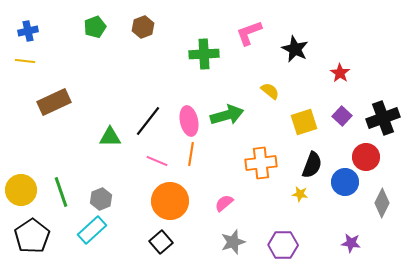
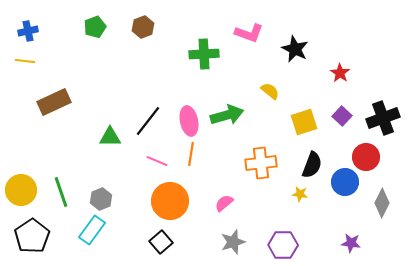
pink L-shape: rotated 140 degrees counterclockwise
cyan rectangle: rotated 12 degrees counterclockwise
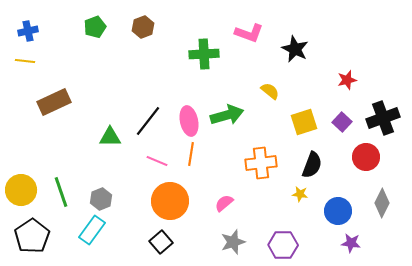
red star: moved 7 px right, 7 px down; rotated 24 degrees clockwise
purple square: moved 6 px down
blue circle: moved 7 px left, 29 px down
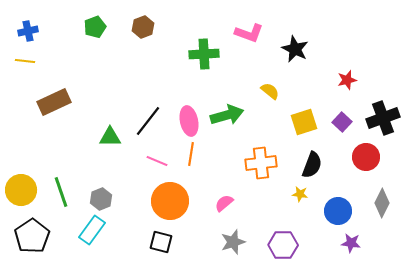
black square: rotated 35 degrees counterclockwise
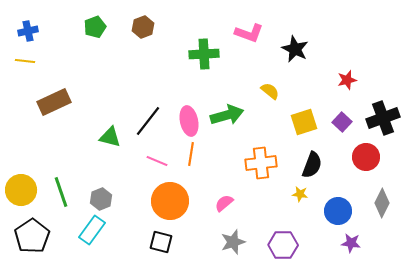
green triangle: rotated 15 degrees clockwise
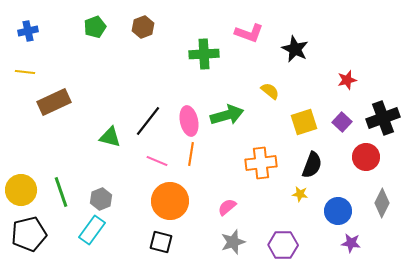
yellow line: moved 11 px down
pink semicircle: moved 3 px right, 4 px down
black pentagon: moved 3 px left, 2 px up; rotated 20 degrees clockwise
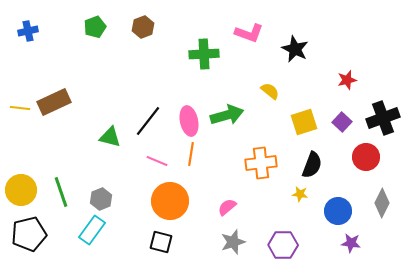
yellow line: moved 5 px left, 36 px down
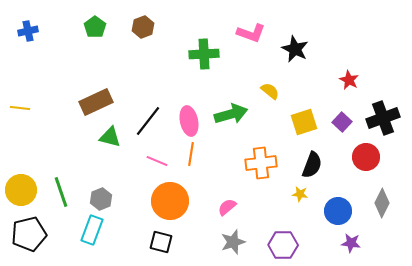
green pentagon: rotated 15 degrees counterclockwise
pink L-shape: moved 2 px right
red star: moved 2 px right; rotated 30 degrees counterclockwise
brown rectangle: moved 42 px right
green arrow: moved 4 px right, 1 px up
cyan rectangle: rotated 16 degrees counterclockwise
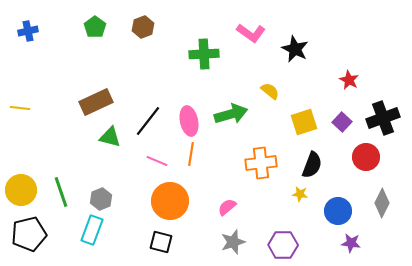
pink L-shape: rotated 16 degrees clockwise
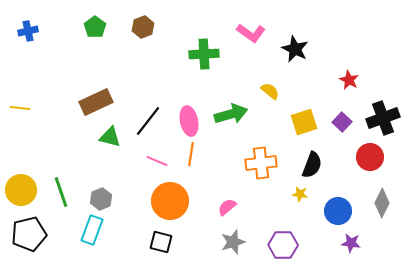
red circle: moved 4 px right
